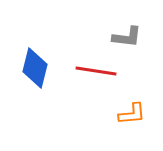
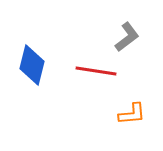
gray L-shape: rotated 44 degrees counterclockwise
blue diamond: moved 3 px left, 3 px up
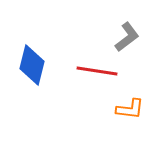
red line: moved 1 px right
orange L-shape: moved 2 px left, 5 px up; rotated 12 degrees clockwise
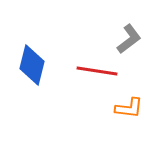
gray L-shape: moved 2 px right, 2 px down
orange L-shape: moved 1 px left, 1 px up
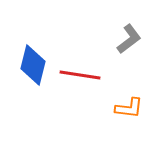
blue diamond: moved 1 px right
red line: moved 17 px left, 4 px down
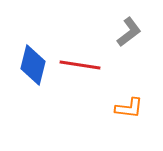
gray L-shape: moved 7 px up
red line: moved 10 px up
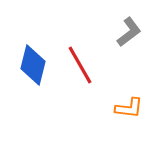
red line: rotated 51 degrees clockwise
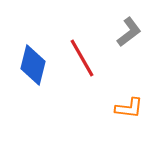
red line: moved 2 px right, 7 px up
